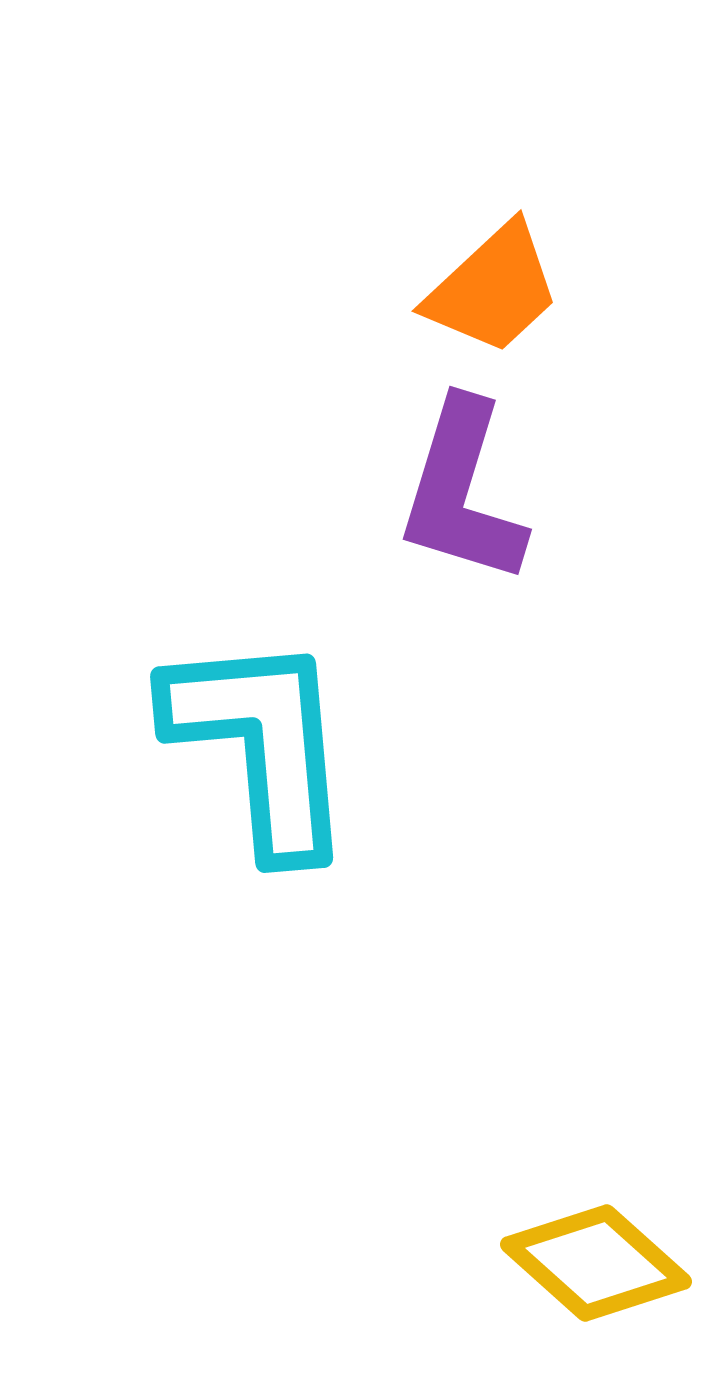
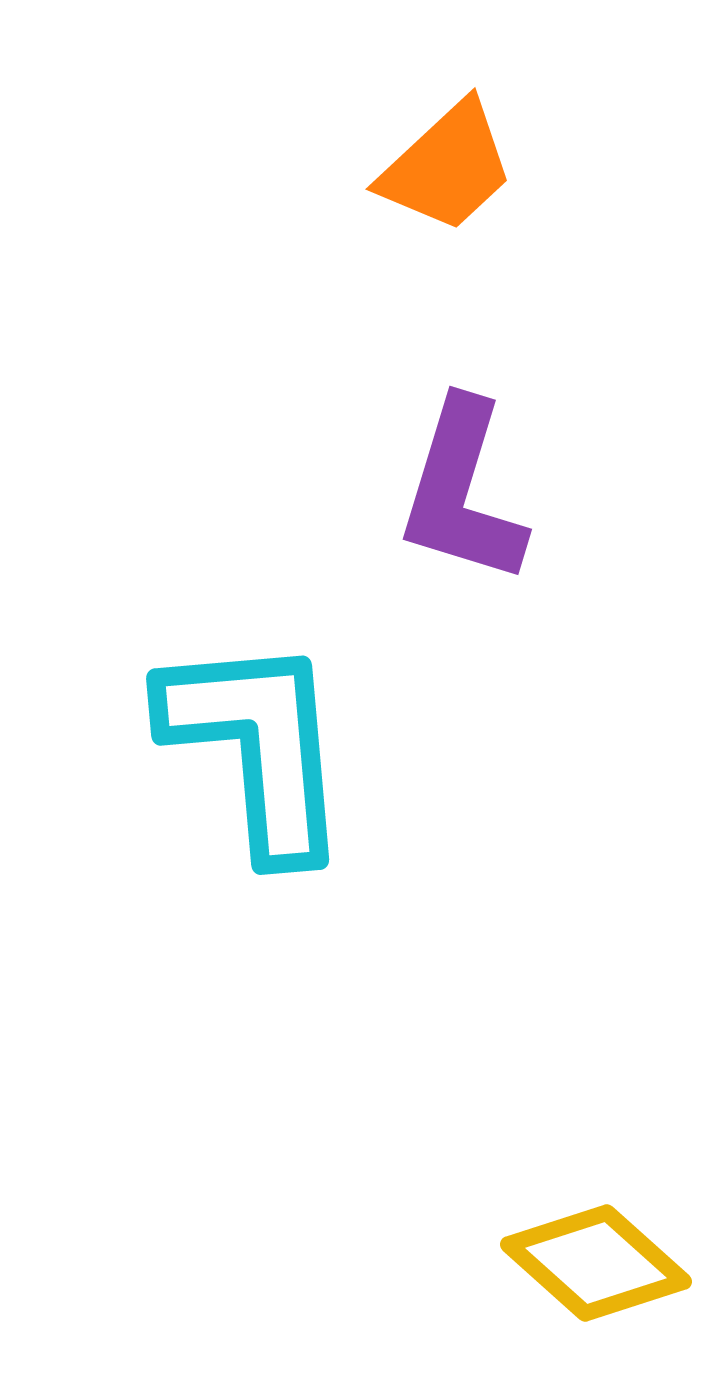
orange trapezoid: moved 46 px left, 122 px up
cyan L-shape: moved 4 px left, 2 px down
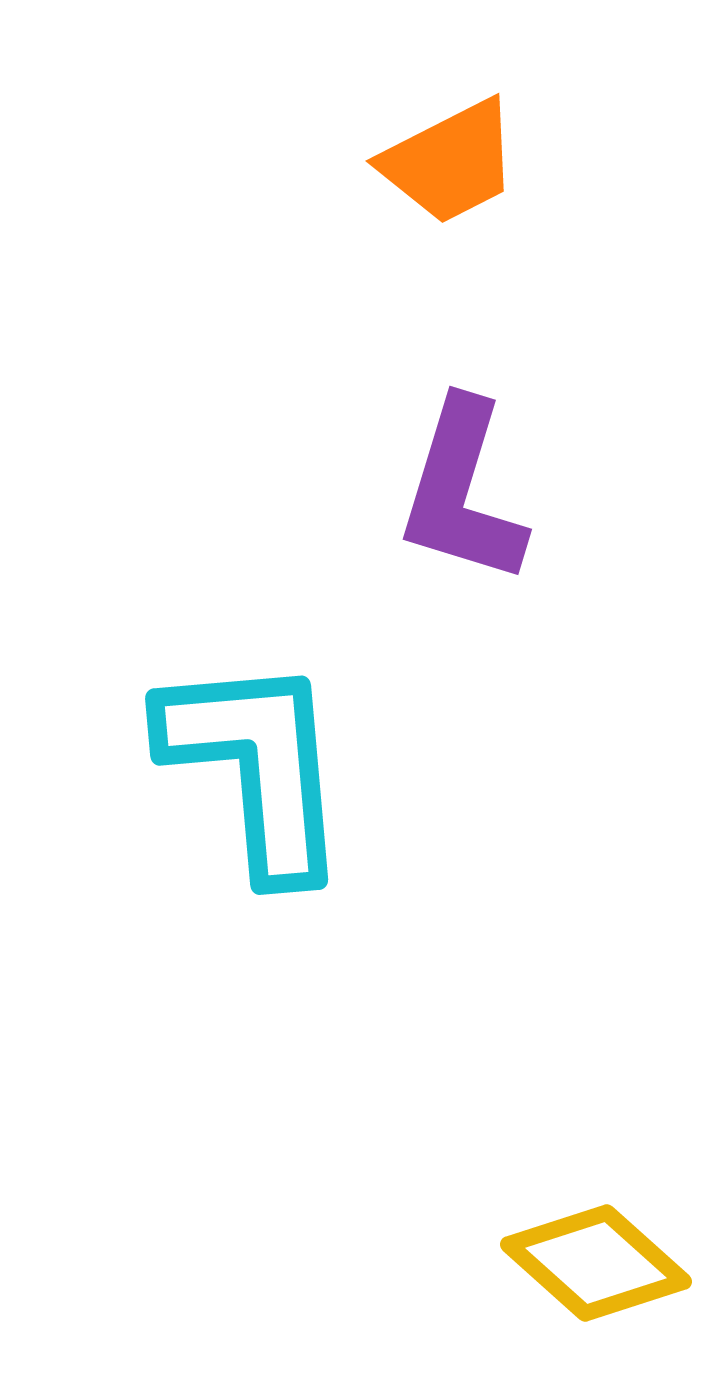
orange trapezoid: moved 3 px right, 5 px up; rotated 16 degrees clockwise
cyan L-shape: moved 1 px left, 20 px down
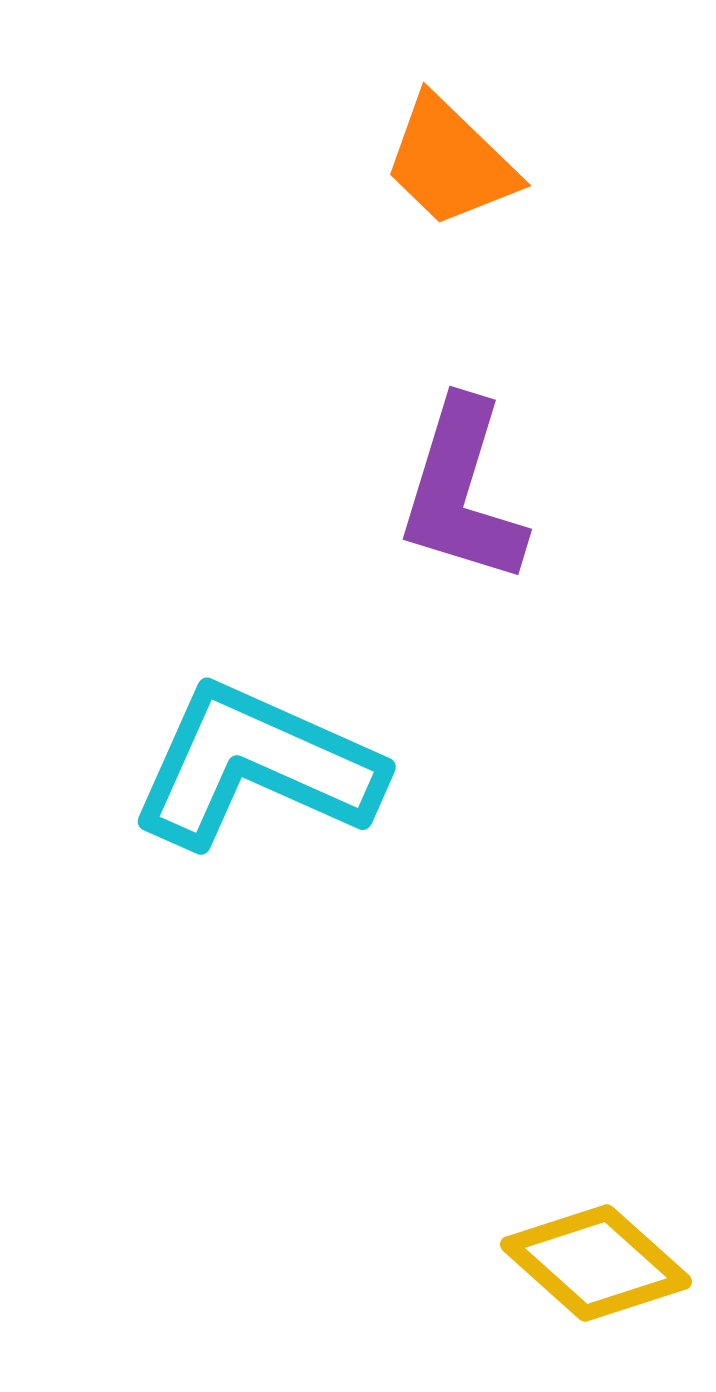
orange trapezoid: rotated 71 degrees clockwise
cyan L-shape: rotated 61 degrees counterclockwise
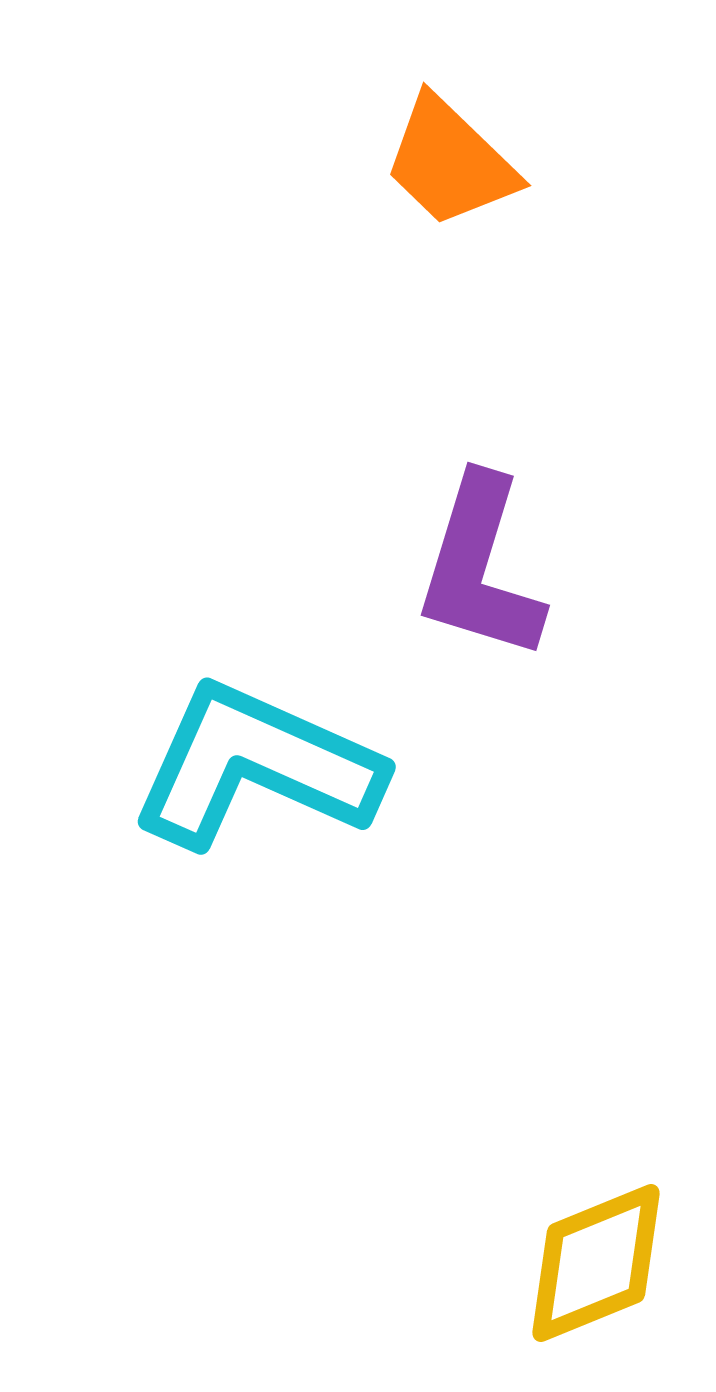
purple L-shape: moved 18 px right, 76 px down
yellow diamond: rotated 64 degrees counterclockwise
